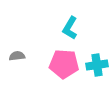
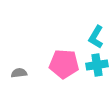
cyan L-shape: moved 26 px right, 9 px down
gray semicircle: moved 2 px right, 17 px down
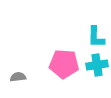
cyan L-shape: rotated 30 degrees counterclockwise
gray semicircle: moved 1 px left, 4 px down
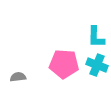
cyan cross: rotated 30 degrees clockwise
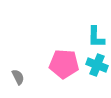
gray semicircle: rotated 70 degrees clockwise
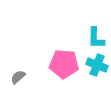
cyan L-shape: moved 1 px down
gray semicircle: rotated 105 degrees counterclockwise
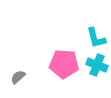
cyan L-shape: rotated 15 degrees counterclockwise
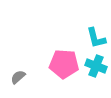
cyan cross: moved 1 px left, 1 px down
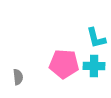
cyan cross: moved 2 px left; rotated 20 degrees counterclockwise
gray semicircle: rotated 126 degrees clockwise
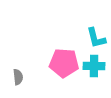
pink pentagon: moved 1 px up
